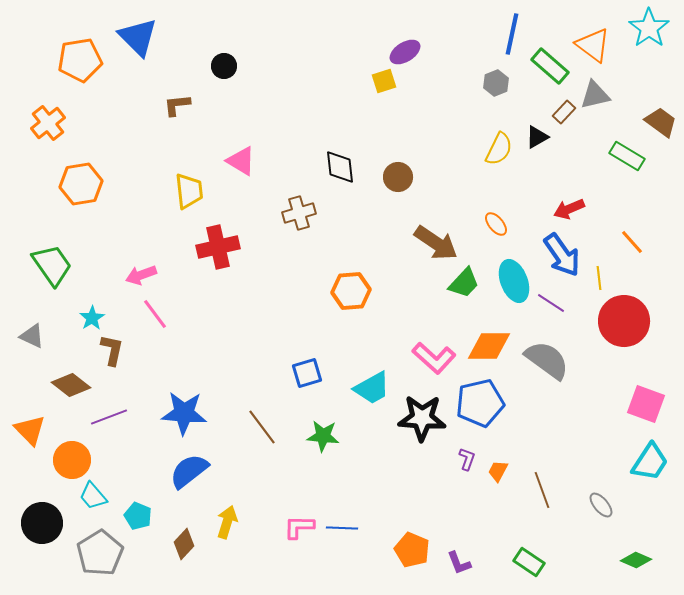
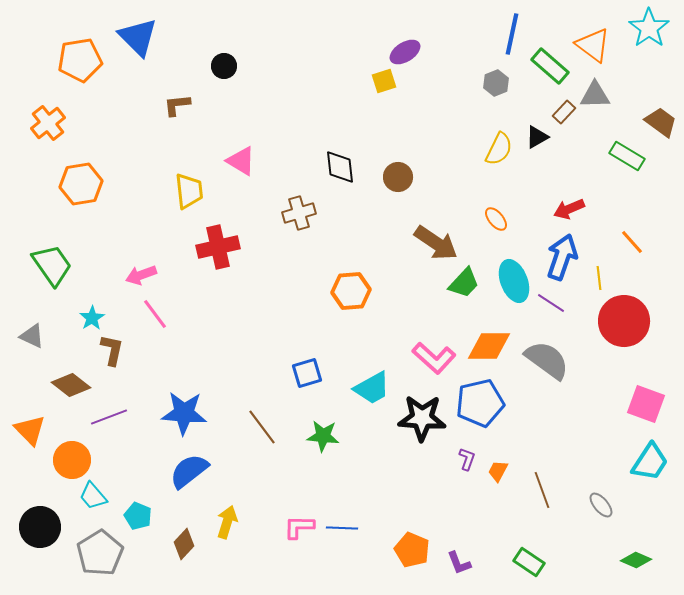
gray triangle at (595, 95): rotated 12 degrees clockwise
orange ellipse at (496, 224): moved 5 px up
blue arrow at (562, 255): moved 2 px down; rotated 126 degrees counterclockwise
black circle at (42, 523): moved 2 px left, 4 px down
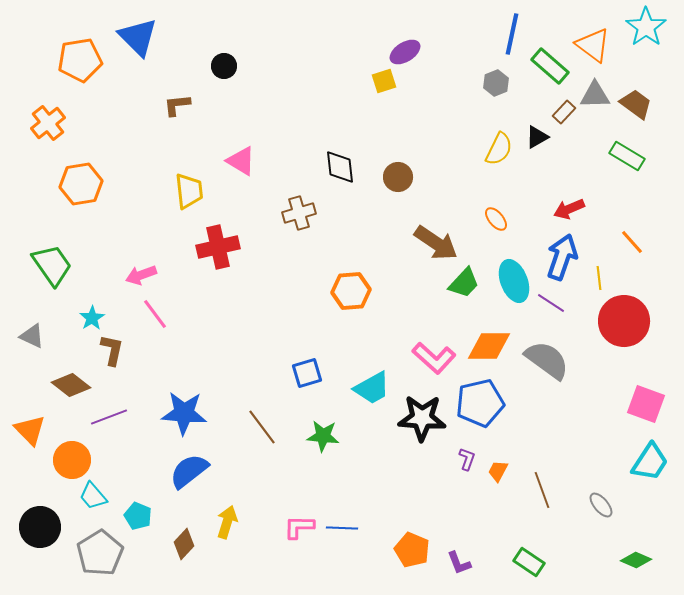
cyan star at (649, 28): moved 3 px left, 1 px up
brown trapezoid at (661, 122): moved 25 px left, 18 px up
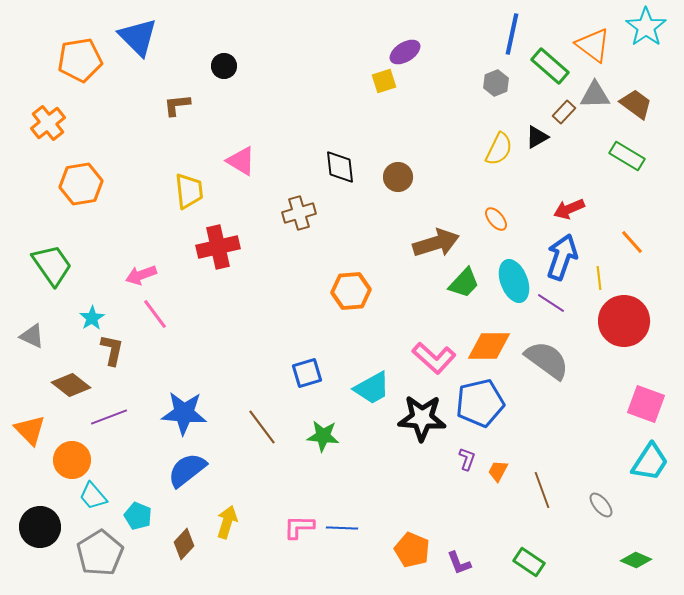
brown arrow at (436, 243): rotated 51 degrees counterclockwise
blue semicircle at (189, 471): moved 2 px left, 1 px up
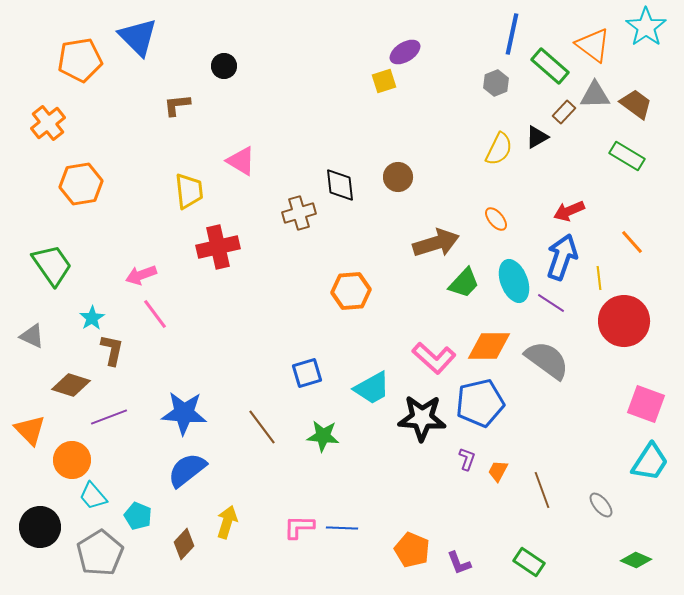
black diamond at (340, 167): moved 18 px down
red arrow at (569, 209): moved 2 px down
brown diamond at (71, 385): rotated 21 degrees counterclockwise
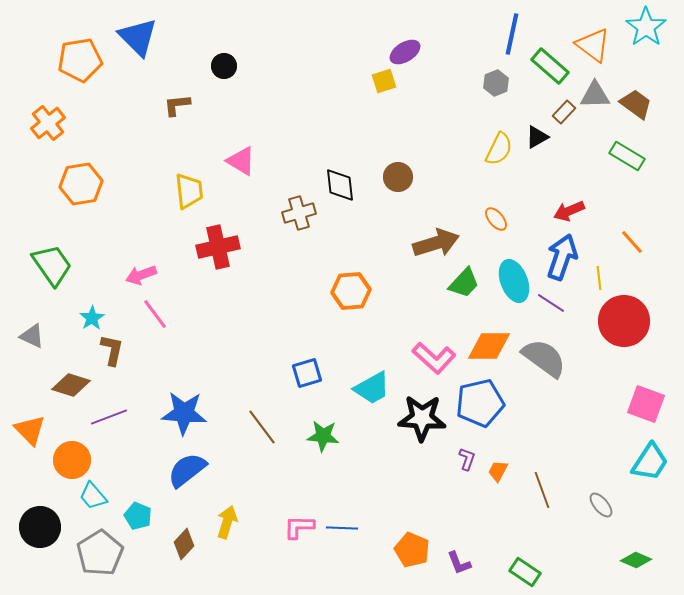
gray semicircle at (547, 360): moved 3 px left, 2 px up
green rectangle at (529, 562): moved 4 px left, 10 px down
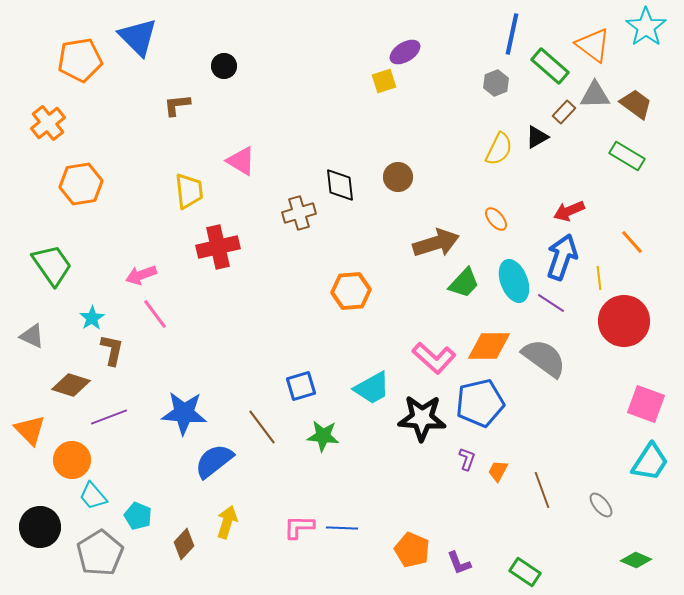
blue square at (307, 373): moved 6 px left, 13 px down
blue semicircle at (187, 470): moved 27 px right, 9 px up
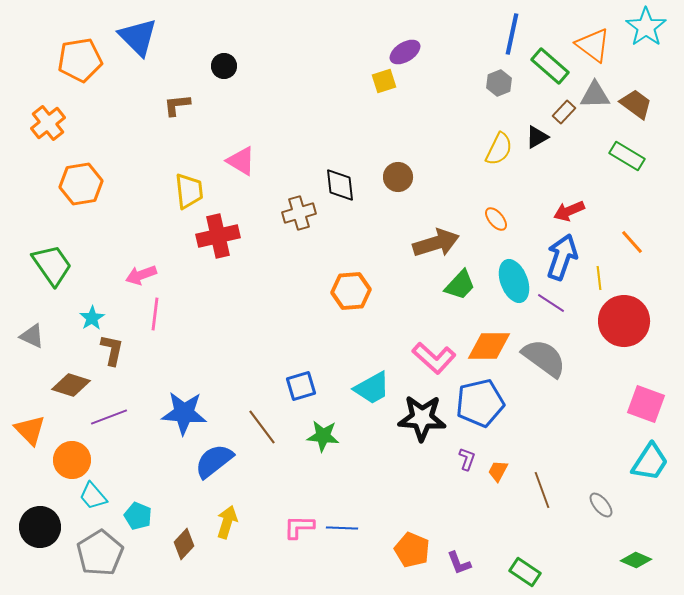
gray hexagon at (496, 83): moved 3 px right
red cross at (218, 247): moved 11 px up
green trapezoid at (464, 283): moved 4 px left, 2 px down
pink line at (155, 314): rotated 44 degrees clockwise
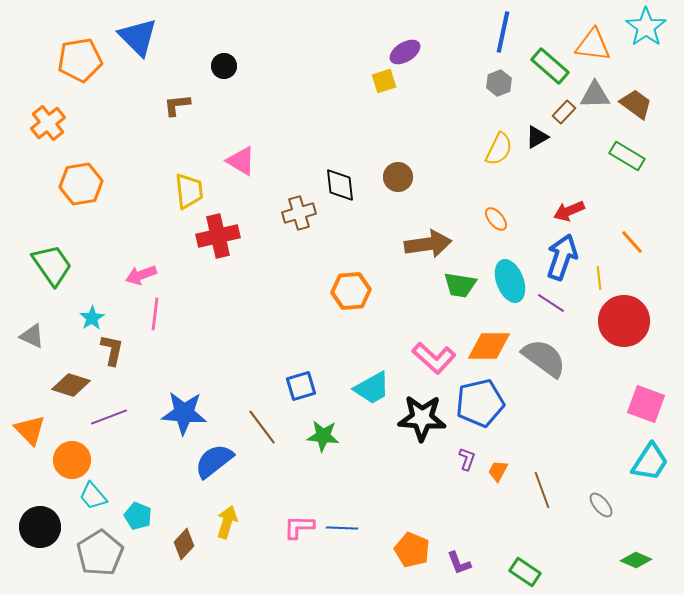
blue line at (512, 34): moved 9 px left, 2 px up
orange triangle at (593, 45): rotated 30 degrees counterclockwise
brown arrow at (436, 243): moved 8 px left, 1 px down; rotated 9 degrees clockwise
cyan ellipse at (514, 281): moved 4 px left
green trapezoid at (460, 285): rotated 56 degrees clockwise
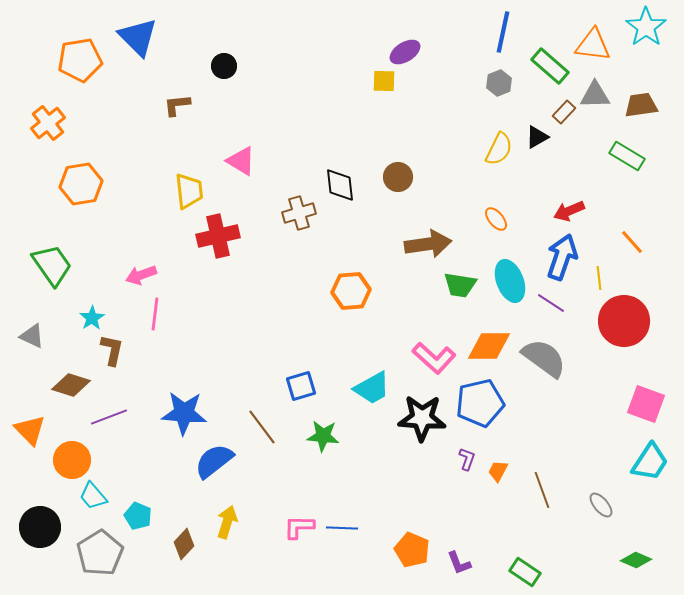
yellow square at (384, 81): rotated 20 degrees clockwise
brown trapezoid at (636, 104): moved 5 px right, 1 px down; rotated 44 degrees counterclockwise
